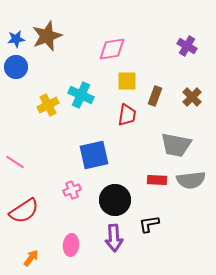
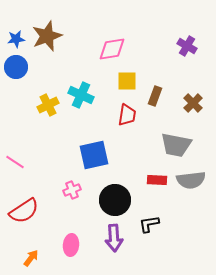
brown cross: moved 1 px right, 6 px down
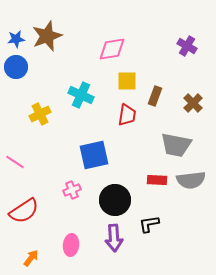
yellow cross: moved 8 px left, 9 px down
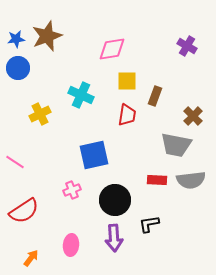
blue circle: moved 2 px right, 1 px down
brown cross: moved 13 px down
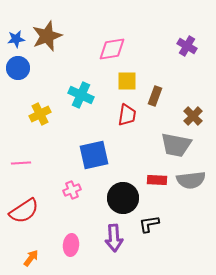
pink line: moved 6 px right, 1 px down; rotated 36 degrees counterclockwise
black circle: moved 8 px right, 2 px up
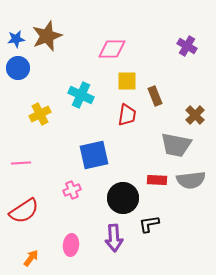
pink diamond: rotated 8 degrees clockwise
brown rectangle: rotated 42 degrees counterclockwise
brown cross: moved 2 px right, 1 px up
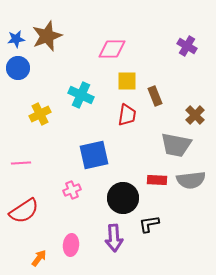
orange arrow: moved 8 px right
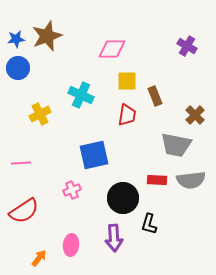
black L-shape: rotated 65 degrees counterclockwise
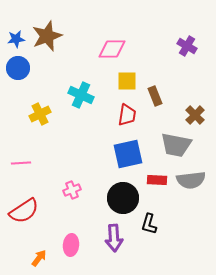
blue square: moved 34 px right, 1 px up
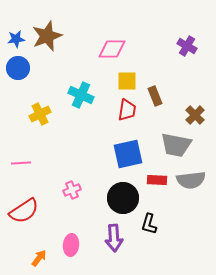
red trapezoid: moved 5 px up
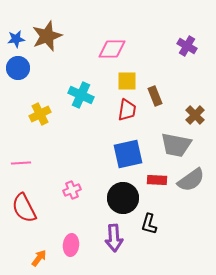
gray semicircle: rotated 28 degrees counterclockwise
red semicircle: moved 3 px up; rotated 96 degrees clockwise
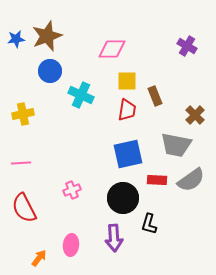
blue circle: moved 32 px right, 3 px down
yellow cross: moved 17 px left; rotated 15 degrees clockwise
